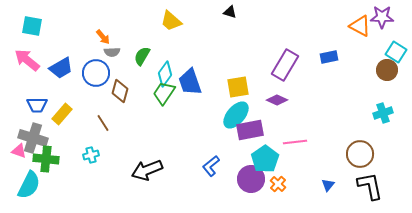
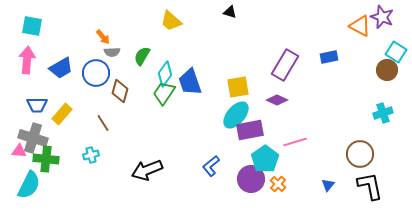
purple star at (382, 17): rotated 20 degrees clockwise
pink arrow at (27, 60): rotated 56 degrees clockwise
pink line at (295, 142): rotated 10 degrees counterclockwise
pink triangle at (19, 151): rotated 14 degrees counterclockwise
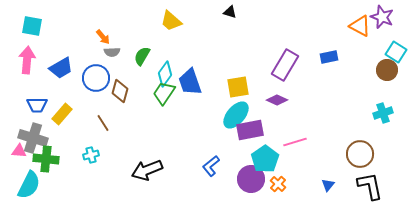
blue circle at (96, 73): moved 5 px down
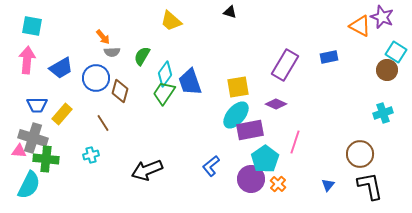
purple diamond at (277, 100): moved 1 px left, 4 px down
pink line at (295, 142): rotated 55 degrees counterclockwise
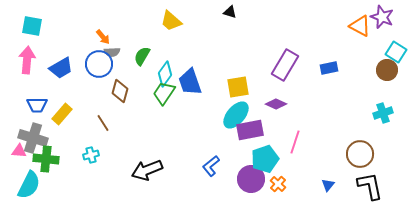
blue rectangle at (329, 57): moved 11 px down
blue circle at (96, 78): moved 3 px right, 14 px up
cyan pentagon at (265, 159): rotated 16 degrees clockwise
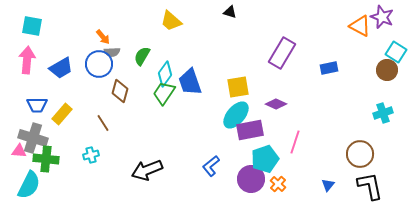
purple rectangle at (285, 65): moved 3 px left, 12 px up
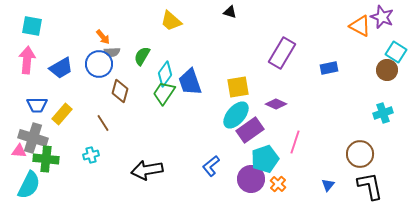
purple rectangle at (250, 130): rotated 24 degrees counterclockwise
black arrow at (147, 170): rotated 12 degrees clockwise
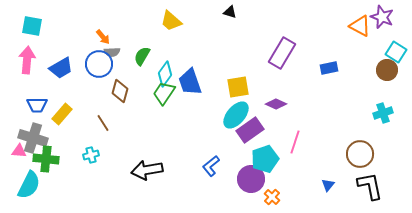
orange cross at (278, 184): moved 6 px left, 13 px down
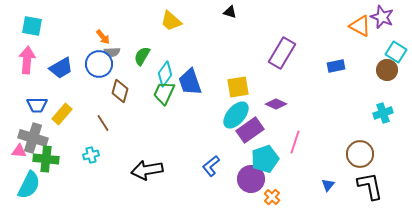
blue rectangle at (329, 68): moved 7 px right, 2 px up
green trapezoid at (164, 93): rotated 10 degrees counterclockwise
